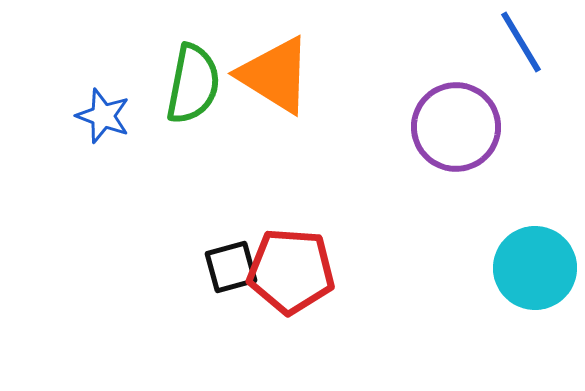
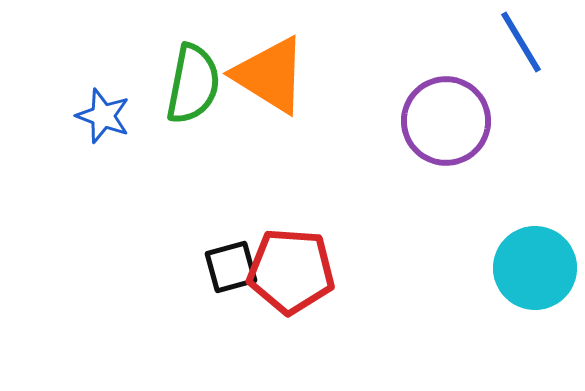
orange triangle: moved 5 px left
purple circle: moved 10 px left, 6 px up
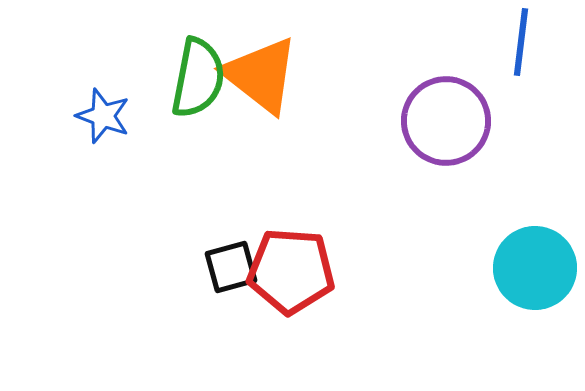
blue line: rotated 38 degrees clockwise
orange triangle: moved 9 px left; rotated 6 degrees clockwise
green semicircle: moved 5 px right, 6 px up
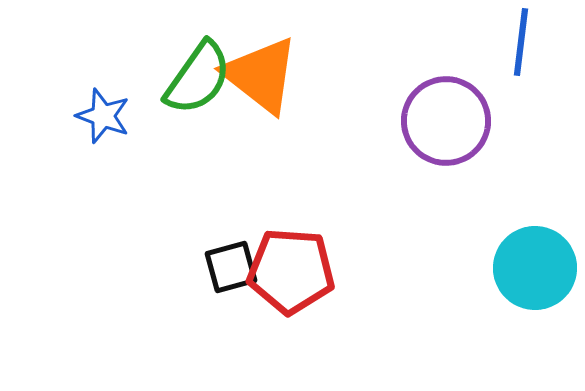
green semicircle: rotated 24 degrees clockwise
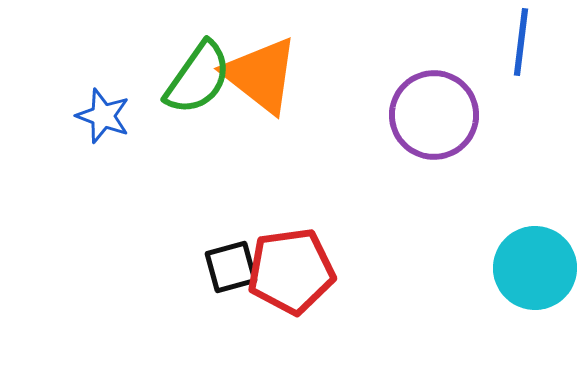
purple circle: moved 12 px left, 6 px up
red pentagon: rotated 12 degrees counterclockwise
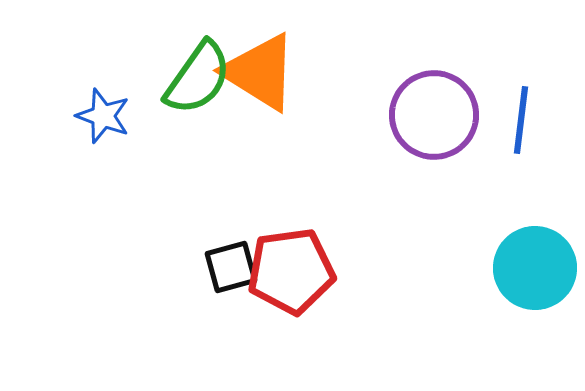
blue line: moved 78 px down
orange triangle: moved 1 px left, 3 px up; rotated 6 degrees counterclockwise
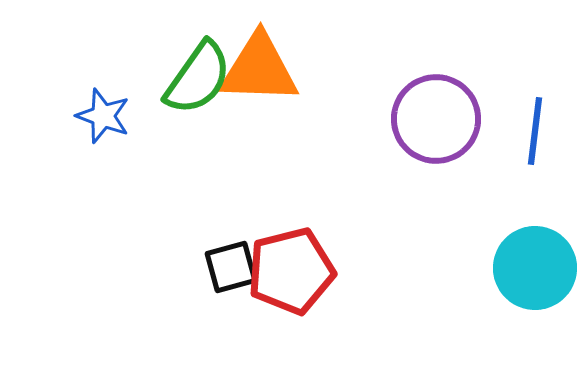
orange triangle: moved 1 px left, 3 px up; rotated 30 degrees counterclockwise
purple circle: moved 2 px right, 4 px down
blue line: moved 14 px right, 11 px down
red pentagon: rotated 6 degrees counterclockwise
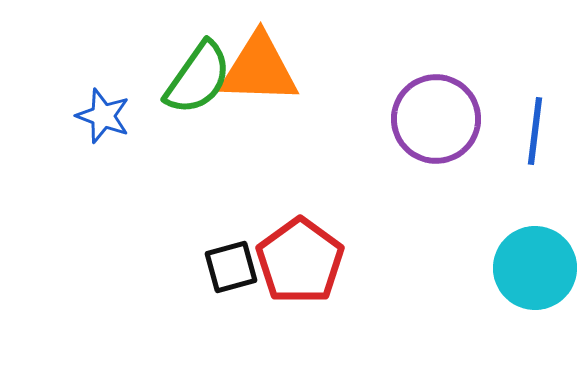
red pentagon: moved 9 px right, 10 px up; rotated 22 degrees counterclockwise
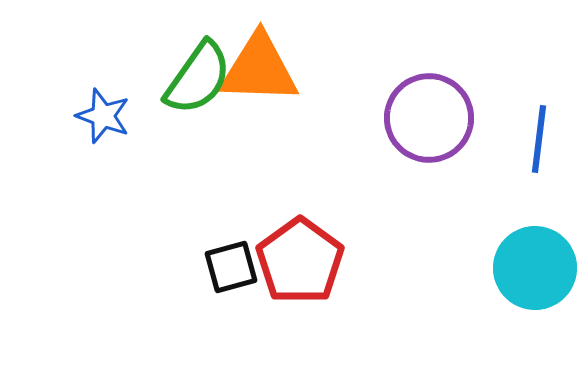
purple circle: moved 7 px left, 1 px up
blue line: moved 4 px right, 8 px down
